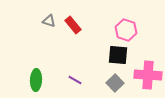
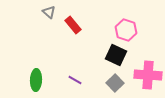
gray triangle: moved 9 px up; rotated 24 degrees clockwise
black square: moved 2 px left; rotated 20 degrees clockwise
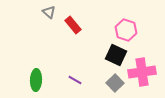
pink cross: moved 6 px left, 3 px up; rotated 12 degrees counterclockwise
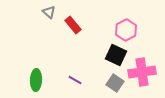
pink hexagon: rotated 15 degrees clockwise
gray square: rotated 12 degrees counterclockwise
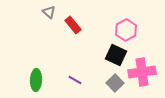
gray square: rotated 12 degrees clockwise
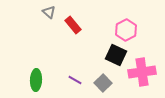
gray square: moved 12 px left
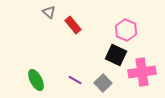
pink hexagon: rotated 10 degrees counterclockwise
green ellipse: rotated 30 degrees counterclockwise
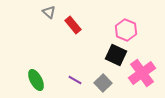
pink cross: moved 1 px down; rotated 28 degrees counterclockwise
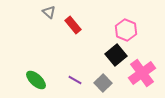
black square: rotated 25 degrees clockwise
green ellipse: rotated 20 degrees counterclockwise
